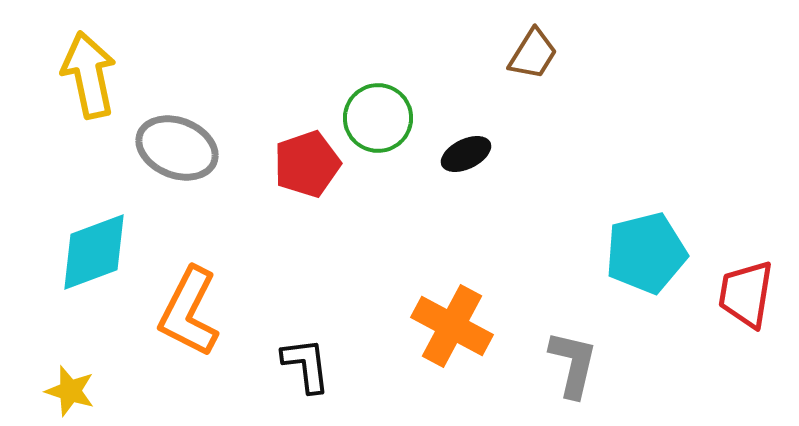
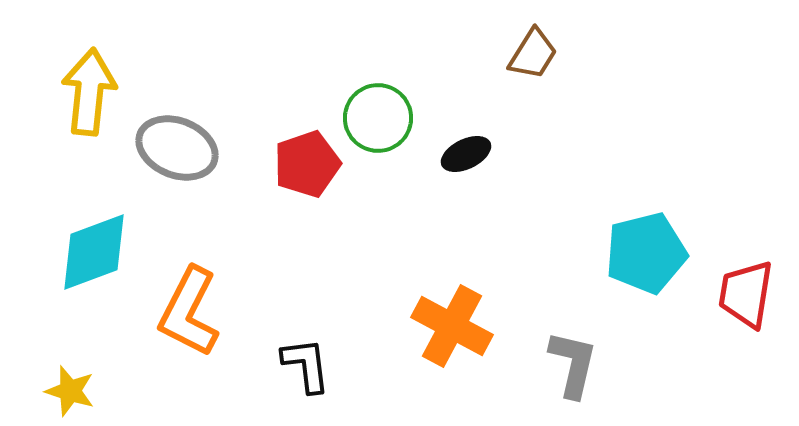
yellow arrow: moved 17 px down; rotated 18 degrees clockwise
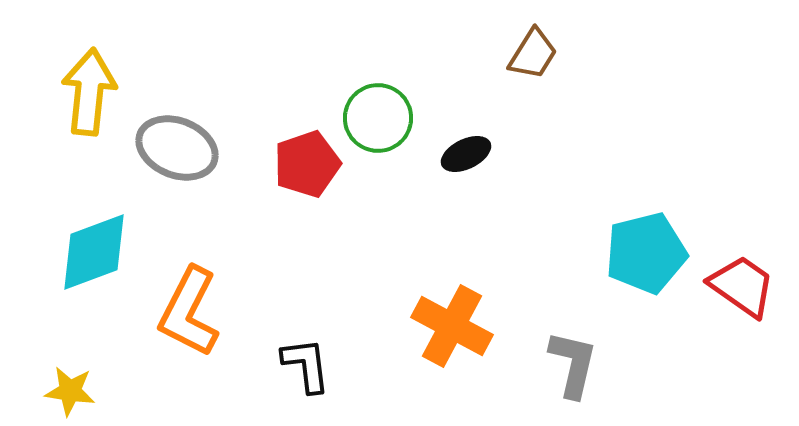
red trapezoid: moved 4 px left, 8 px up; rotated 116 degrees clockwise
yellow star: rotated 9 degrees counterclockwise
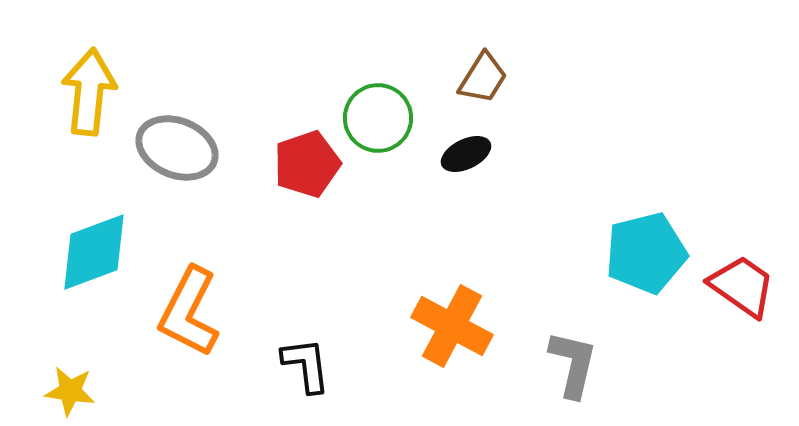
brown trapezoid: moved 50 px left, 24 px down
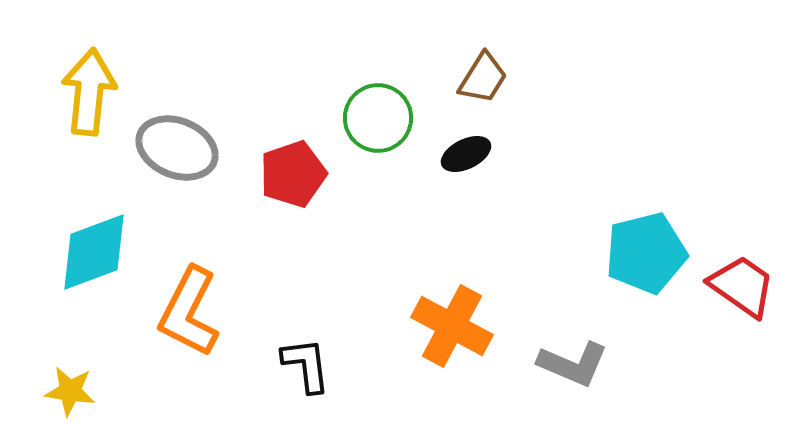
red pentagon: moved 14 px left, 10 px down
gray L-shape: rotated 100 degrees clockwise
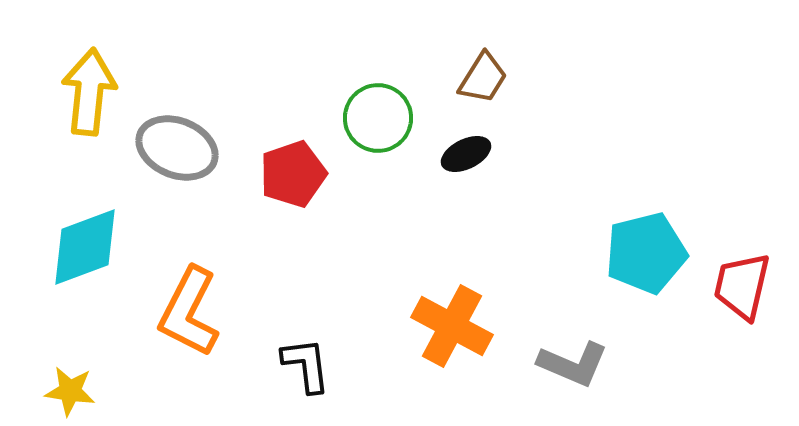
cyan diamond: moved 9 px left, 5 px up
red trapezoid: rotated 112 degrees counterclockwise
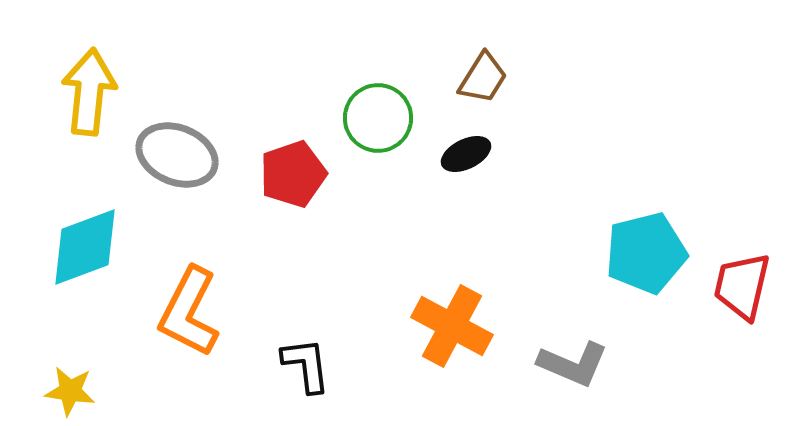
gray ellipse: moved 7 px down
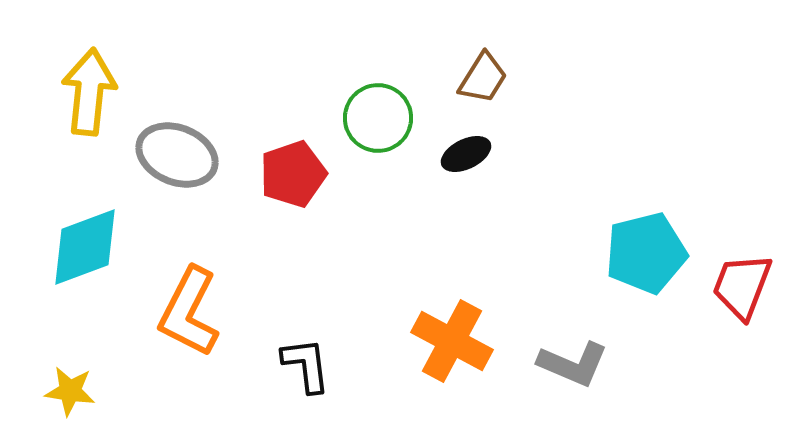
red trapezoid: rotated 8 degrees clockwise
orange cross: moved 15 px down
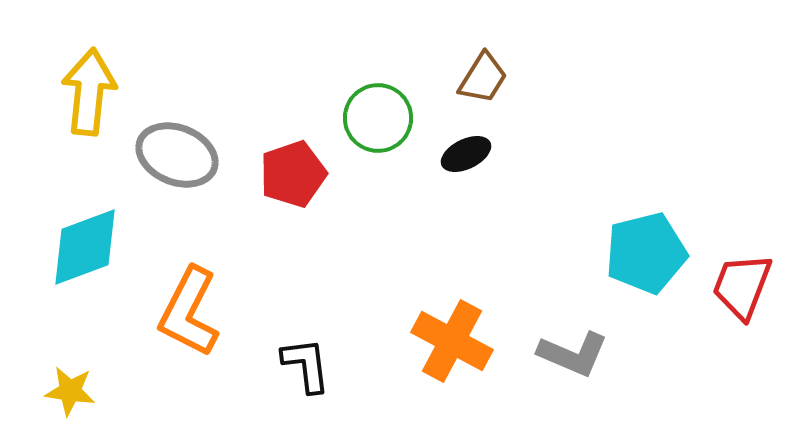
gray L-shape: moved 10 px up
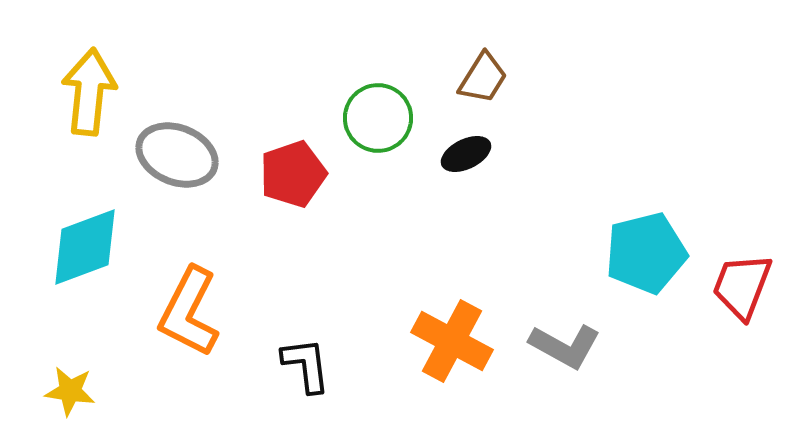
gray L-shape: moved 8 px left, 8 px up; rotated 6 degrees clockwise
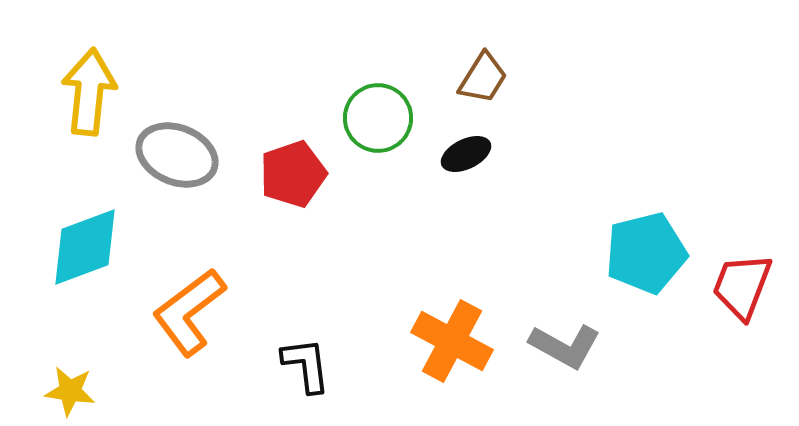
orange L-shape: rotated 26 degrees clockwise
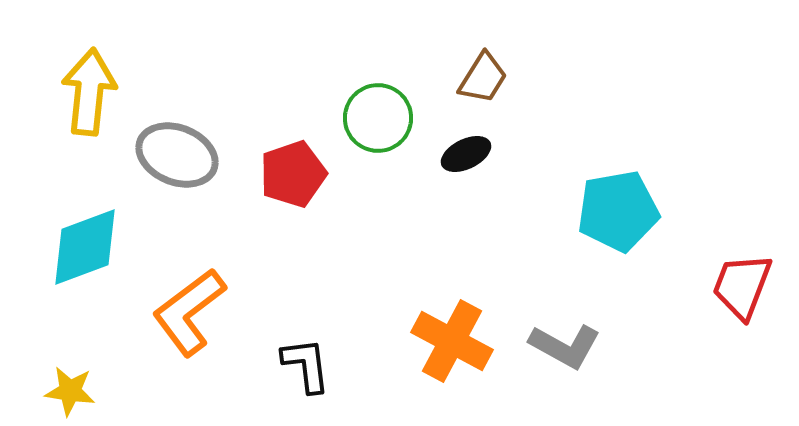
cyan pentagon: moved 28 px left, 42 px up; rotated 4 degrees clockwise
